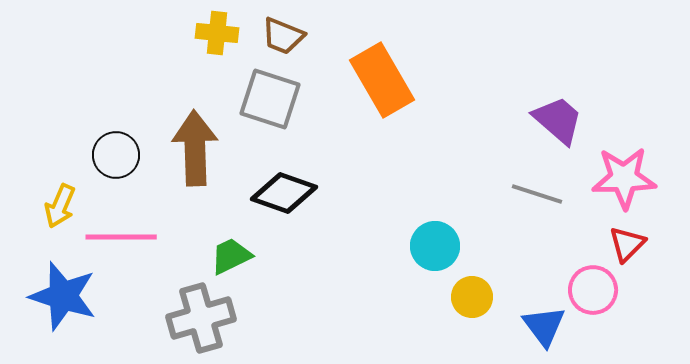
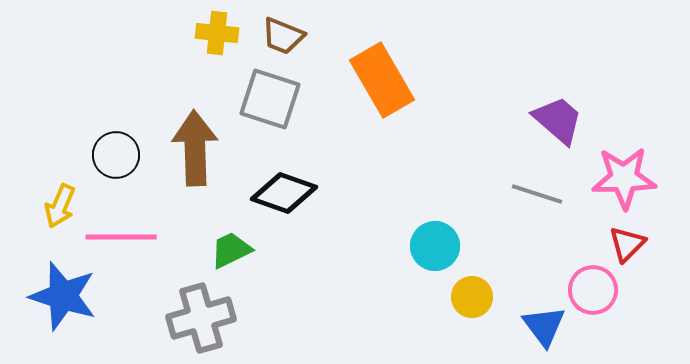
green trapezoid: moved 6 px up
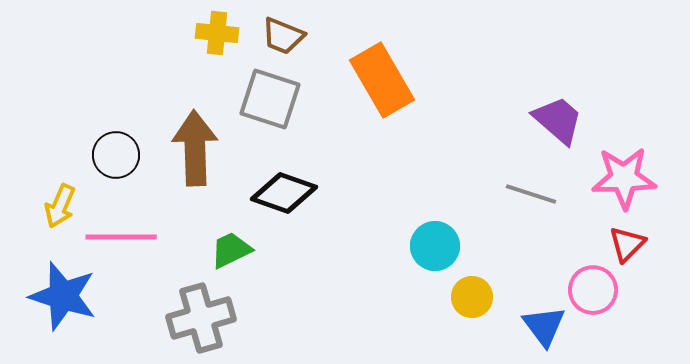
gray line: moved 6 px left
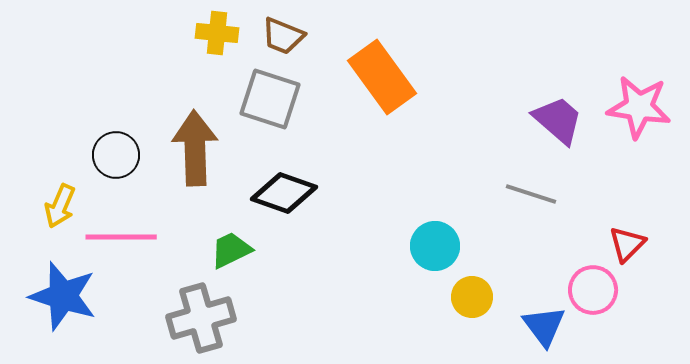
orange rectangle: moved 3 px up; rotated 6 degrees counterclockwise
pink star: moved 15 px right, 71 px up; rotated 10 degrees clockwise
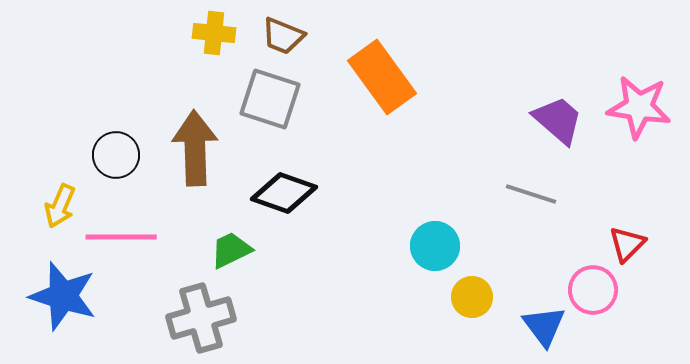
yellow cross: moved 3 px left
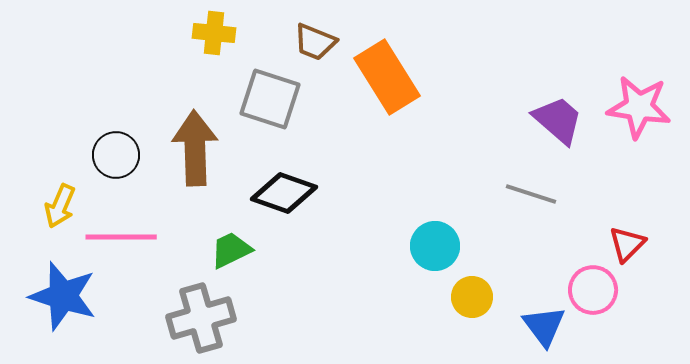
brown trapezoid: moved 32 px right, 6 px down
orange rectangle: moved 5 px right; rotated 4 degrees clockwise
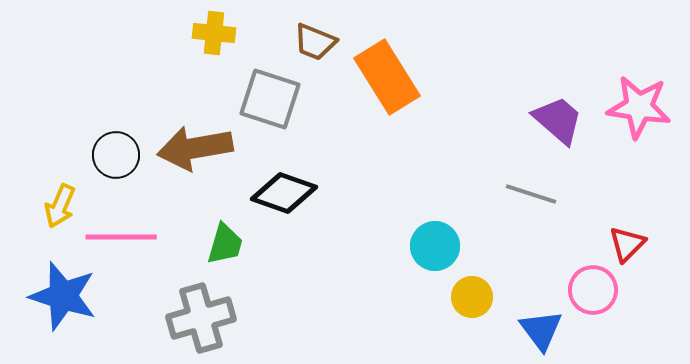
brown arrow: rotated 98 degrees counterclockwise
green trapezoid: moved 6 px left, 6 px up; rotated 132 degrees clockwise
blue triangle: moved 3 px left, 4 px down
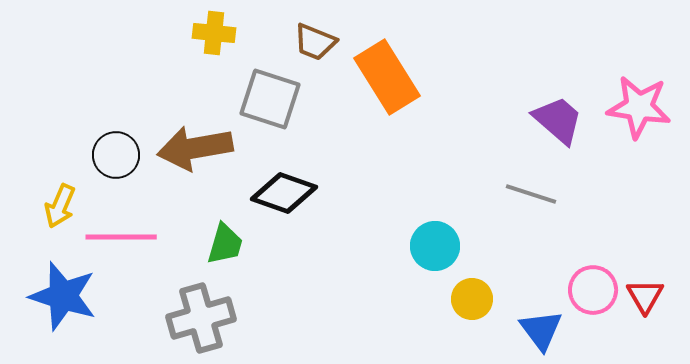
red triangle: moved 18 px right, 52 px down; rotated 15 degrees counterclockwise
yellow circle: moved 2 px down
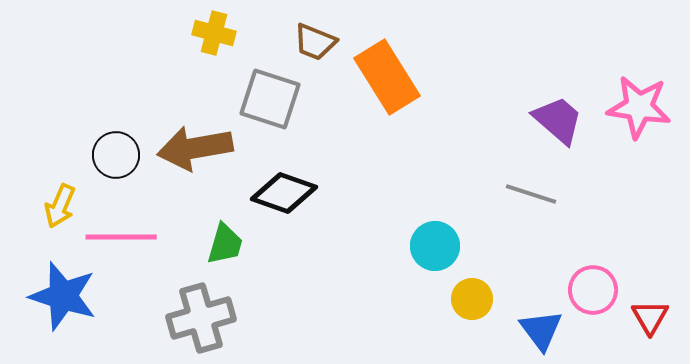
yellow cross: rotated 9 degrees clockwise
red triangle: moved 5 px right, 21 px down
